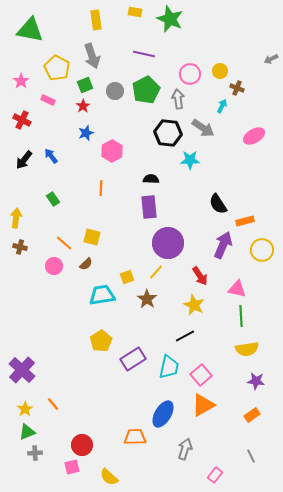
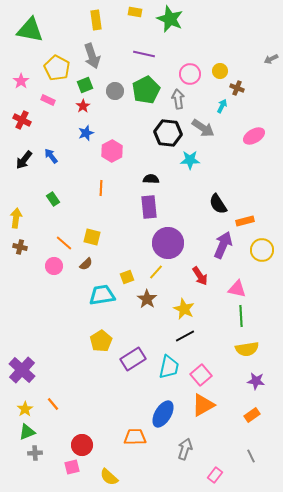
yellow star at (194, 305): moved 10 px left, 4 px down
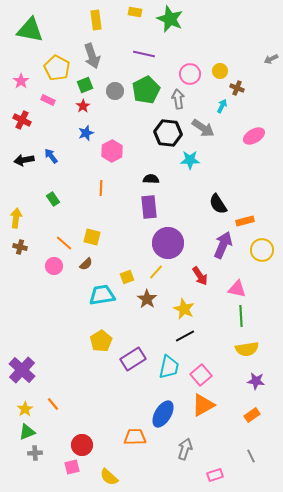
black arrow at (24, 160): rotated 42 degrees clockwise
pink rectangle at (215, 475): rotated 35 degrees clockwise
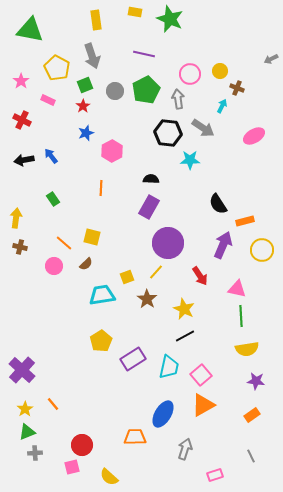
purple rectangle at (149, 207): rotated 35 degrees clockwise
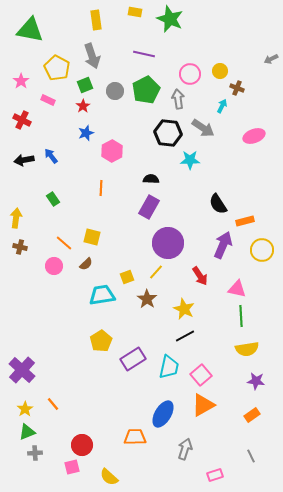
pink ellipse at (254, 136): rotated 10 degrees clockwise
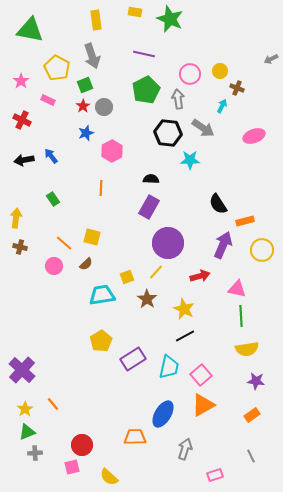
gray circle at (115, 91): moved 11 px left, 16 px down
red arrow at (200, 276): rotated 72 degrees counterclockwise
